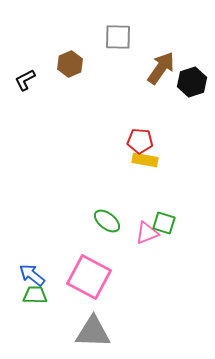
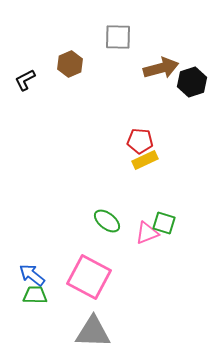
brown arrow: rotated 40 degrees clockwise
yellow rectangle: rotated 35 degrees counterclockwise
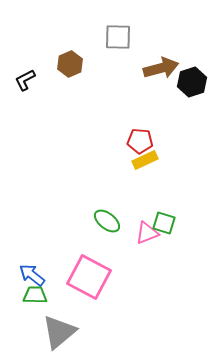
gray triangle: moved 34 px left; rotated 42 degrees counterclockwise
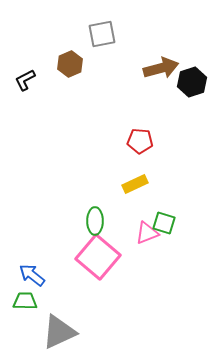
gray square: moved 16 px left, 3 px up; rotated 12 degrees counterclockwise
yellow rectangle: moved 10 px left, 24 px down
green ellipse: moved 12 px left; rotated 52 degrees clockwise
pink square: moved 9 px right, 20 px up; rotated 12 degrees clockwise
green trapezoid: moved 10 px left, 6 px down
gray triangle: rotated 15 degrees clockwise
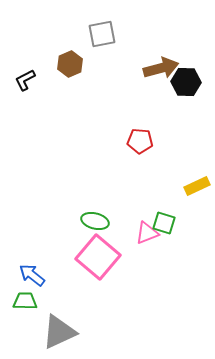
black hexagon: moved 6 px left; rotated 20 degrees clockwise
yellow rectangle: moved 62 px right, 2 px down
green ellipse: rotated 76 degrees counterclockwise
